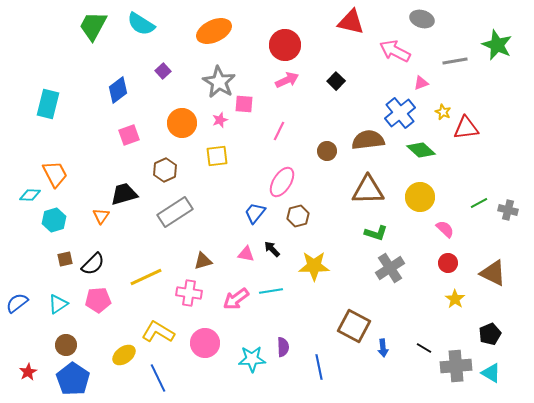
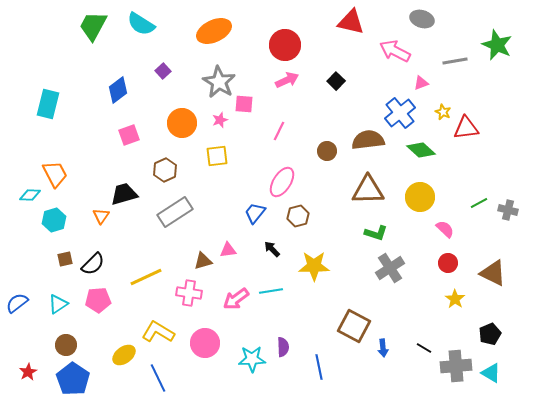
pink triangle at (246, 254): moved 18 px left, 4 px up; rotated 18 degrees counterclockwise
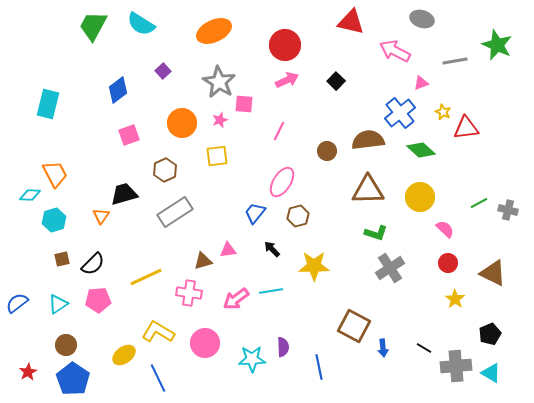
brown square at (65, 259): moved 3 px left
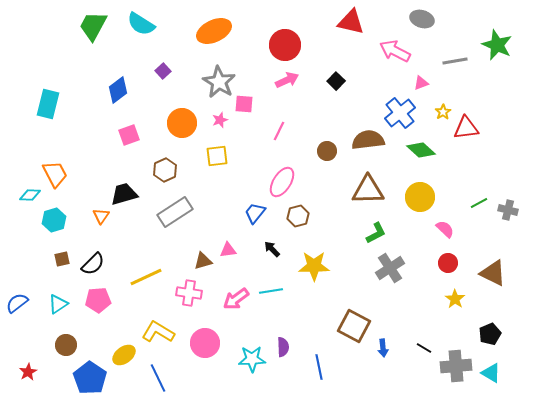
yellow star at (443, 112): rotated 14 degrees clockwise
green L-shape at (376, 233): rotated 45 degrees counterclockwise
blue pentagon at (73, 379): moved 17 px right, 1 px up
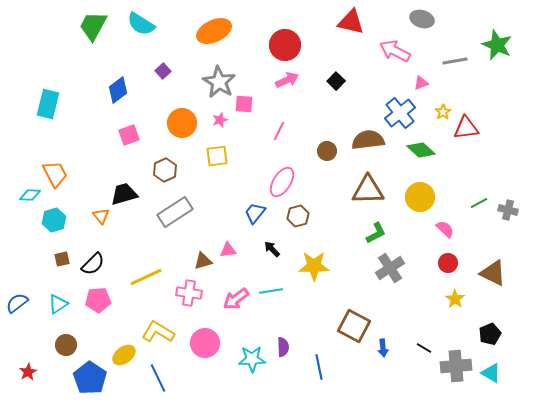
orange triangle at (101, 216): rotated 12 degrees counterclockwise
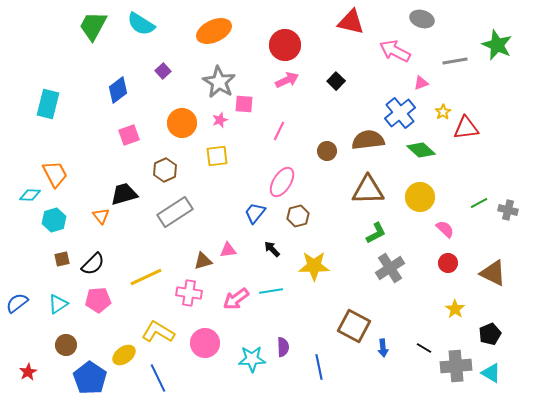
yellow star at (455, 299): moved 10 px down
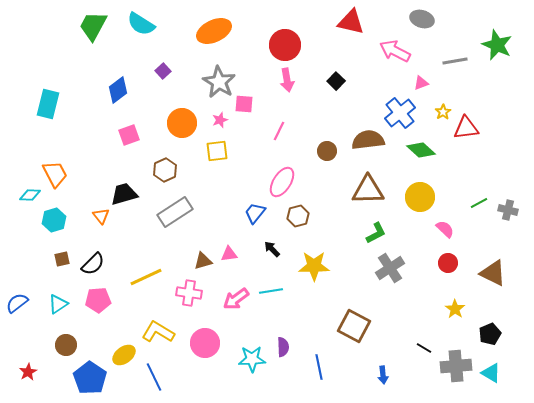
pink arrow at (287, 80): rotated 105 degrees clockwise
yellow square at (217, 156): moved 5 px up
pink triangle at (228, 250): moved 1 px right, 4 px down
blue arrow at (383, 348): moved 27 px down
blue line at (158, 378): moved 4 px left, 1 px up
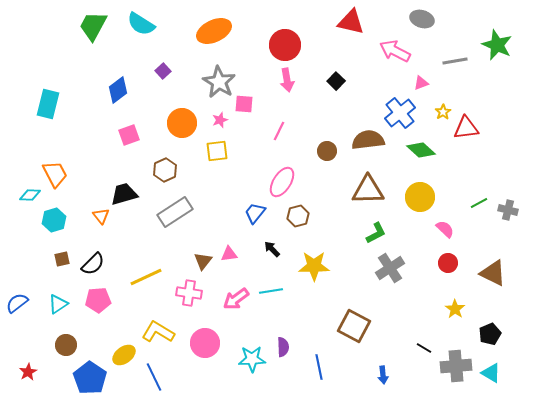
brown triangle at (203, 261): rotated 36 degrees counterclockwise
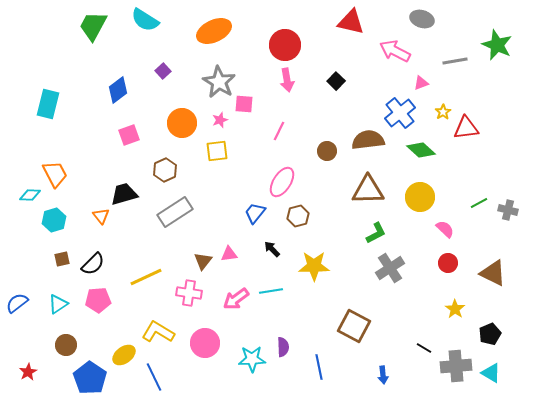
cyan semicircle at (141, 24): moved 4 px right, 4 px up
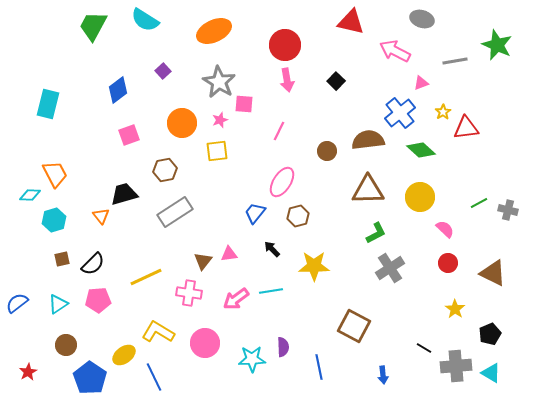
brown hexagon at (165, 170): rotated 15 degrees clockwise
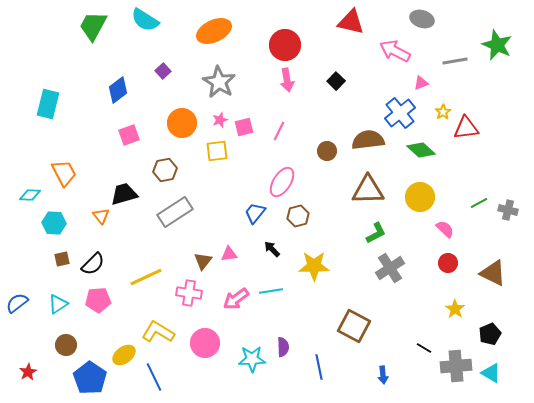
pink square at (244, 104): moved 23 px down; rotated 18 degrees counterclockwise
orange trapezoid at (55, 174): moved 9 px right, 1 px up
cyan hexagon at (54, 220): moved 3 px down; rotated 20 degrees clockwise
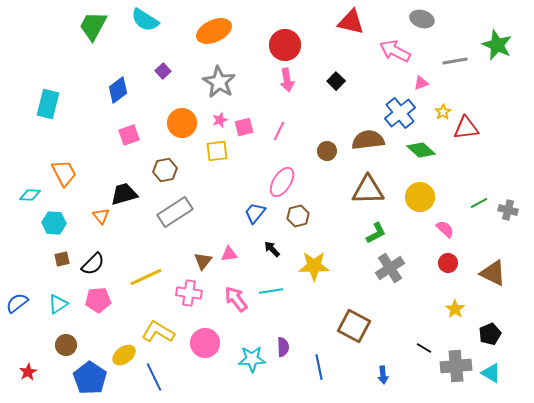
pink arrow at (236, 299): rotated 88 degrees clockwise
